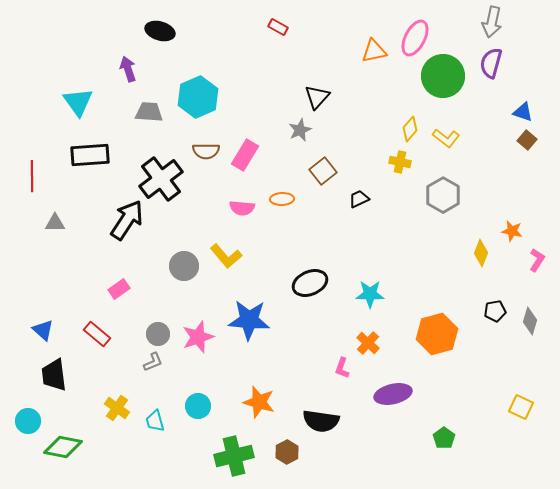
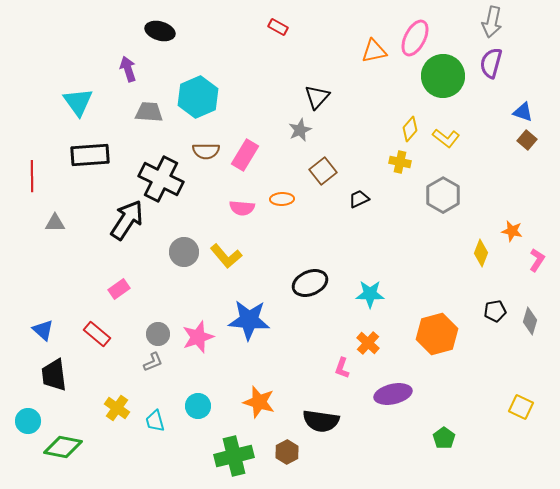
black cross at (161, 179): rotated 27 degrees counterclockwise
gray circle at (184, 266): moved 14 px up
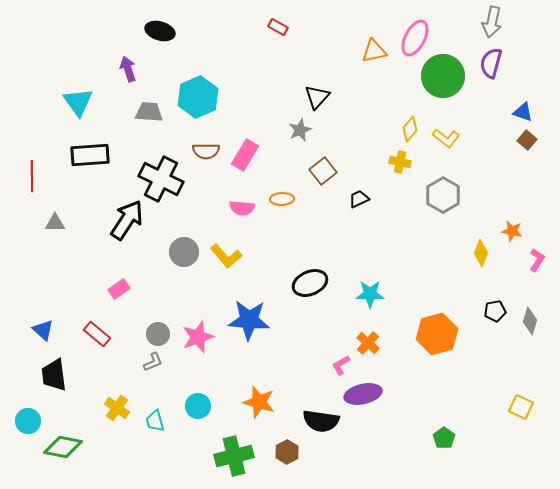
pink L-shape at (342, 368): moved 1 px left, 3 px up; rotated 40 degrees clockwise
purple ellipse at (393, 394): moved 30 px left
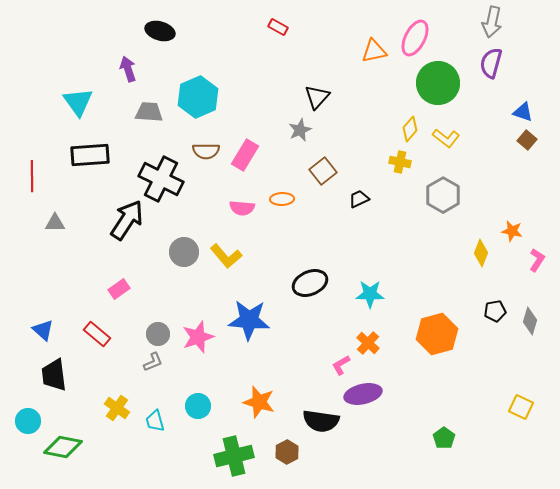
green circle at (443, 76): moved 5 px left, 7 px down
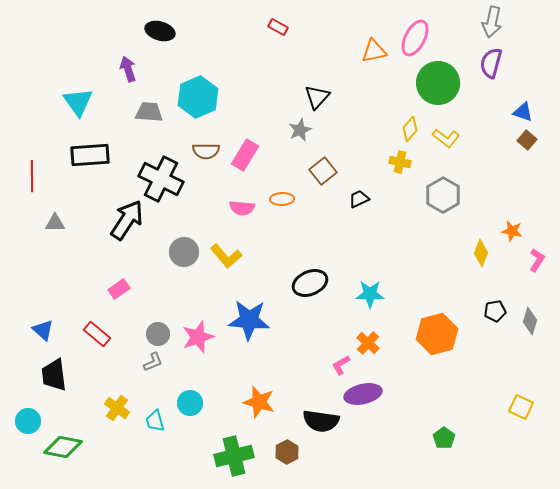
cyan circle at (198, 406): moved 8 px left, 3 px up
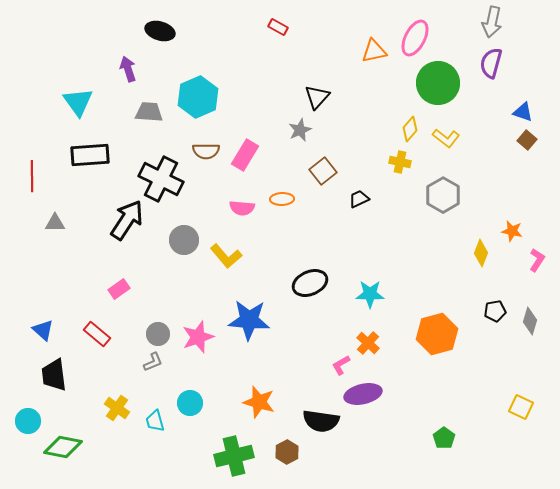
gray circle at (184, 252): moved 12 px up
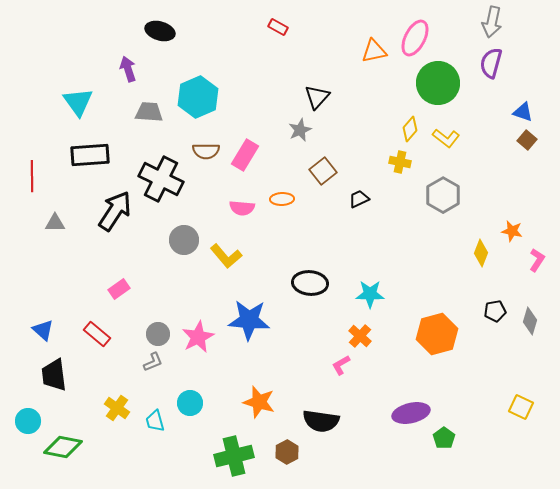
black arrow at (127, 220): moved 12 px left, 9 px up
black ellipse at (310, 283): rotated 28 degrees clockwise
pink star at (198, 337): rotated 8 degrees counterclockwise
orange cross at (368, 343): moved 8 px left, 7 px up
purple ellipse at (363, 394): moved 48 px right, 19 px down
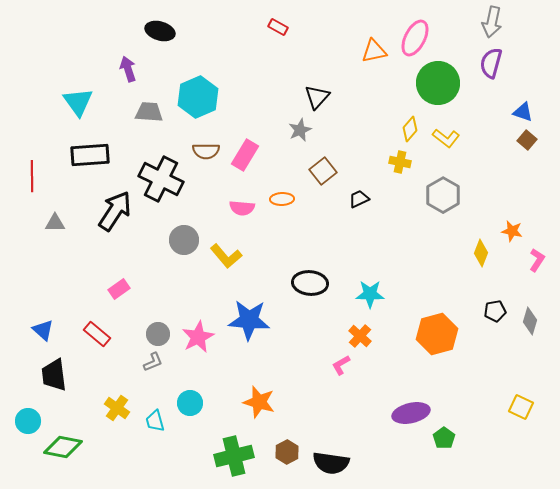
black semicircle at (321, 421): moved 10 px right, 42 px down
